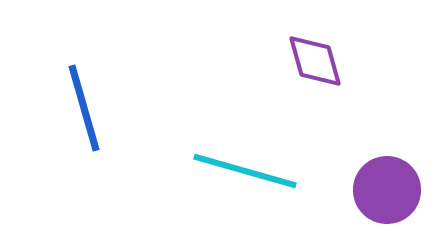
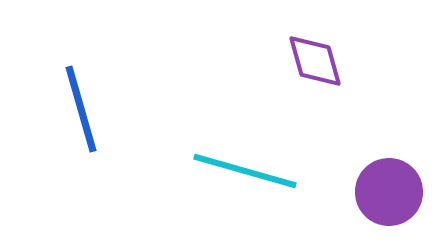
blue line: moved 3 px left, 1 px down
purple circle: moved 2 px right, 2 px down
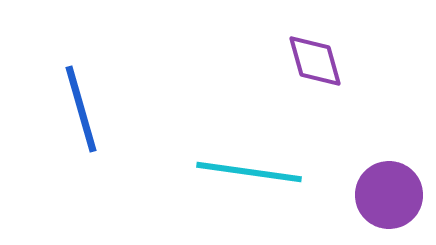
cyan line: moved 4 px right, 1 px down; rotated 8 degrees counterclockwise
purple circle: moved 3 px down
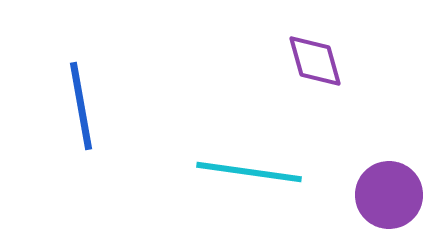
blue line: moved 3 px up; rotated 6 degrees clockwise
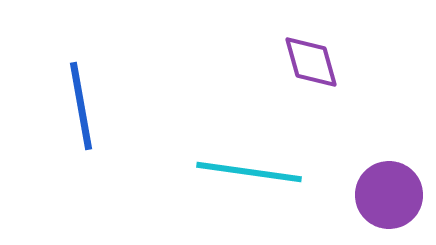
purple diamond: moved 4 px left, 1 px down
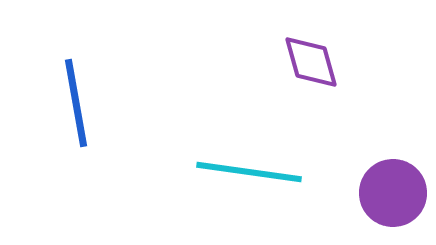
blue line: moved 5 px left, 3 px up
purple circle: moved 4 px right, 2 px up
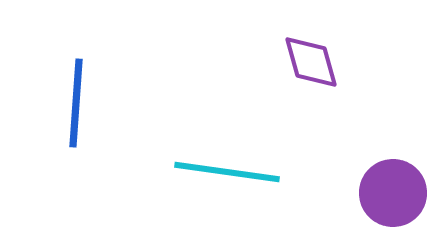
blue line: rotated 14 degrees clockwise
cyan line: moved 22 px left
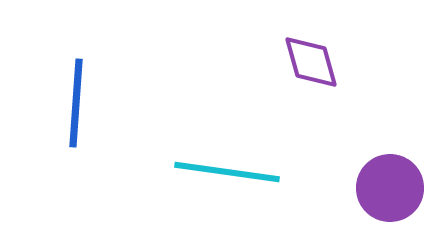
purple circle: moved 3 px left, 5 px up
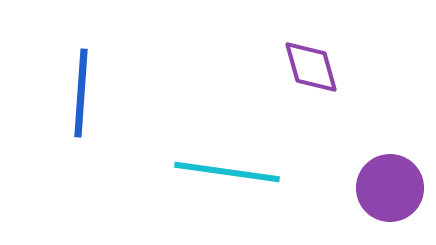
purple diamond: moved 5 px down
blue line: moved 5 px right, 10 px up
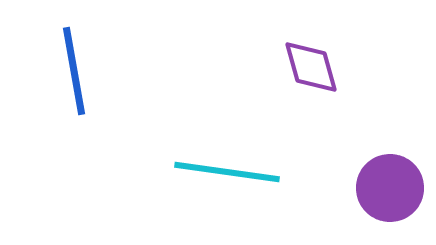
blue line: moved 7 px left, 22 px up; rotated 14 degrees counterclockwise
